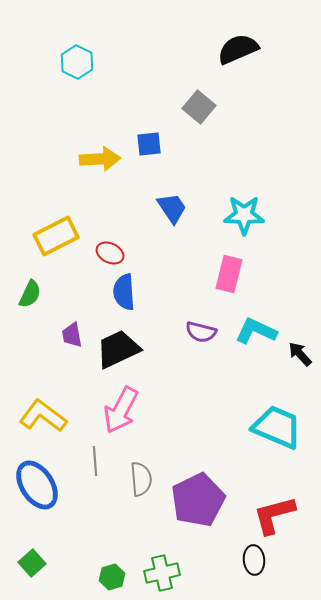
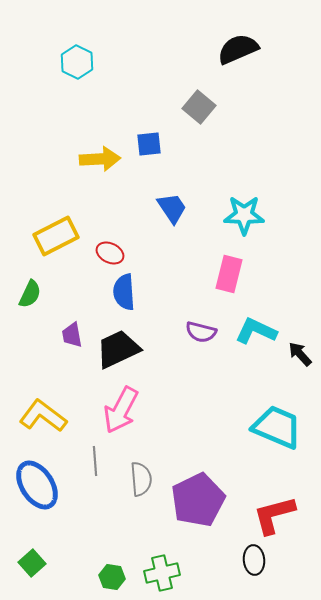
green hexagon: rotated 25 degrees clockwise
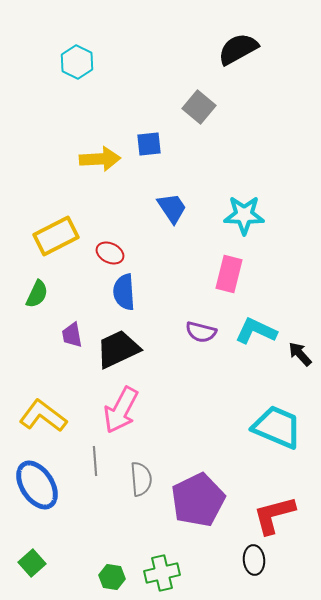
black semicircle: rotated 6 degrees counterclockwise
green semicircle: moved 7 px right
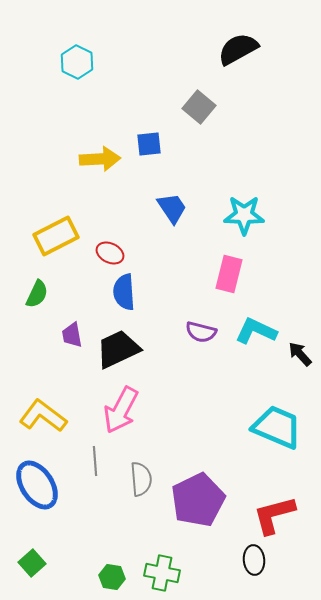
green cross: rotated 24 degrees clockwise
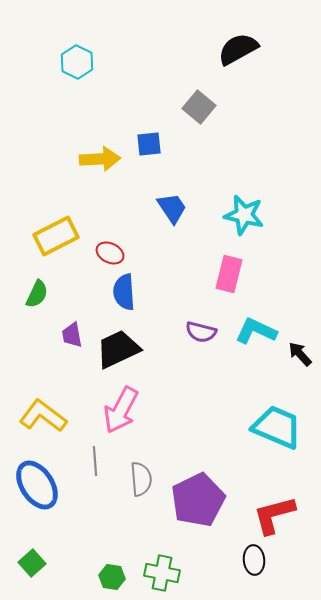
cyan star: rotated 12 degrees clockwise
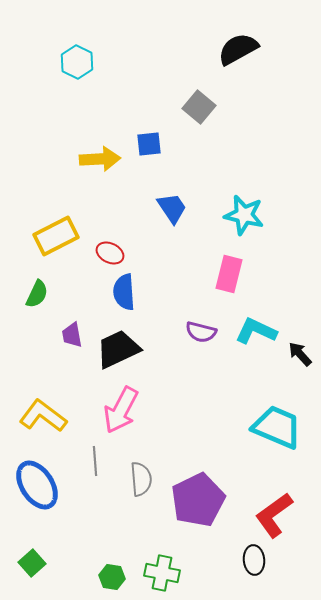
red L-shape: rotated 21 degrees counterclockwise
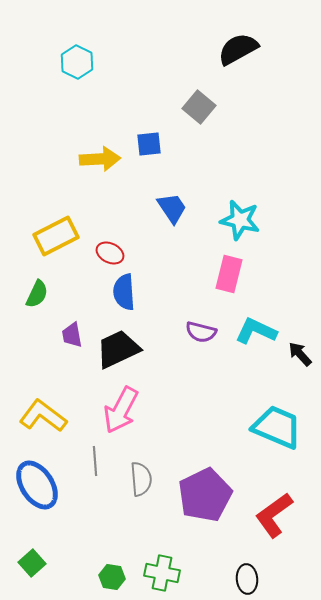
cyan star: moved 4 px left, 5 px down
purple pentagon: moved 7 px right, 5 px up
black ellipse: moved 7 px left, 19 px down
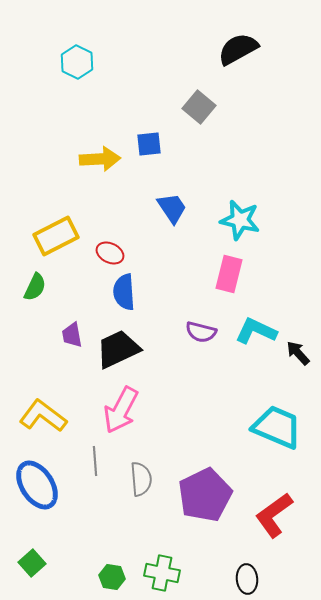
green semicircle: moved 2 px left, 7 px up
black arrow: moved 2 px left, 1 px up
